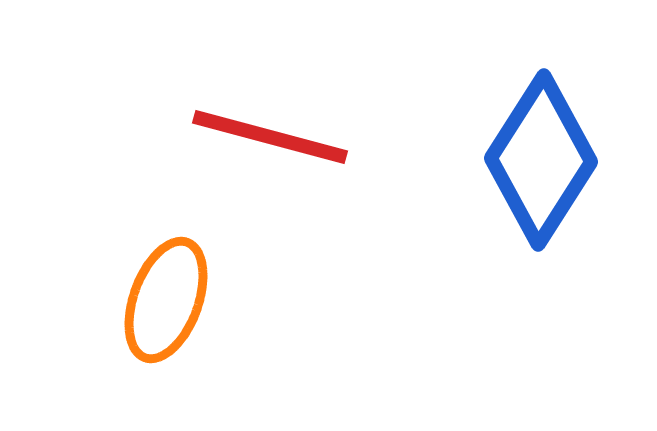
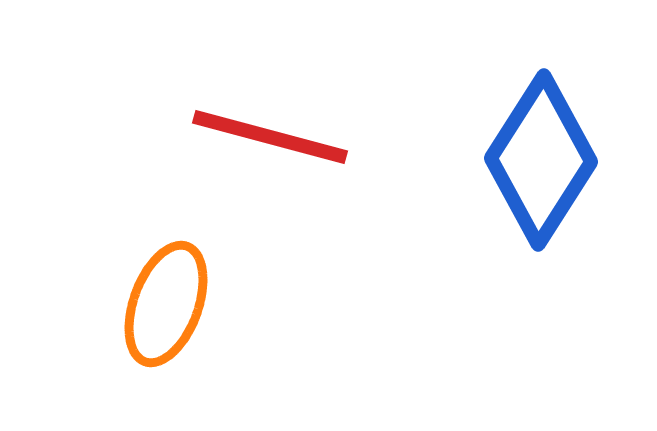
orange ellipse: moved 4 px down
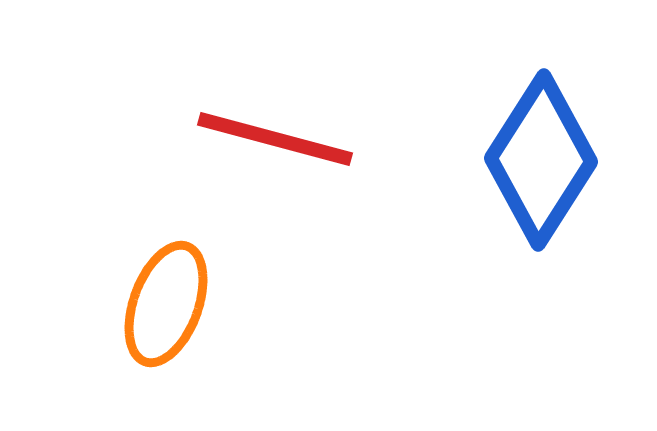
red line: moved 5 px right, 2 px down
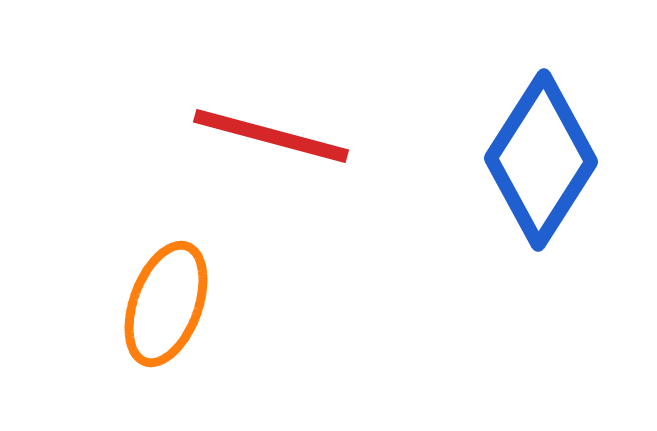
red line: moved 4 px left, 3 px up
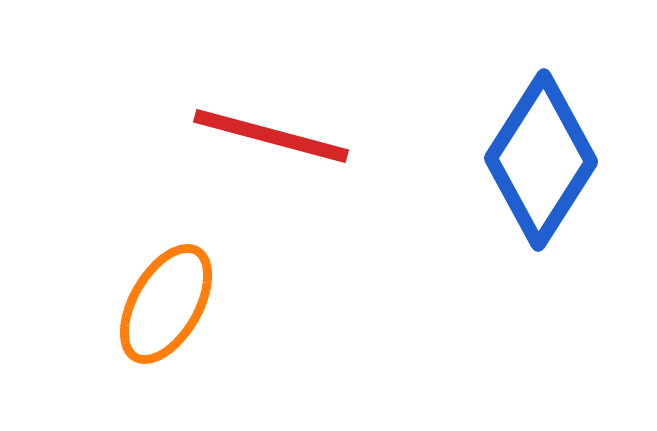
orange ellipse: rotated 10 degrees clockwise
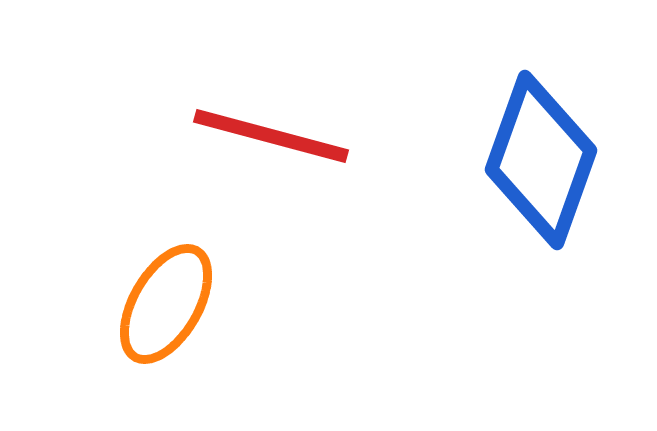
blue diamond: rotated 13 degrees counterclockwise
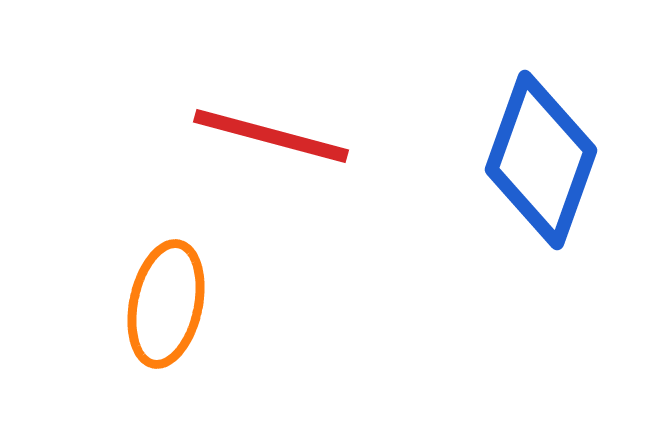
orange ellipse: rotated 18 degrees counterclockwise
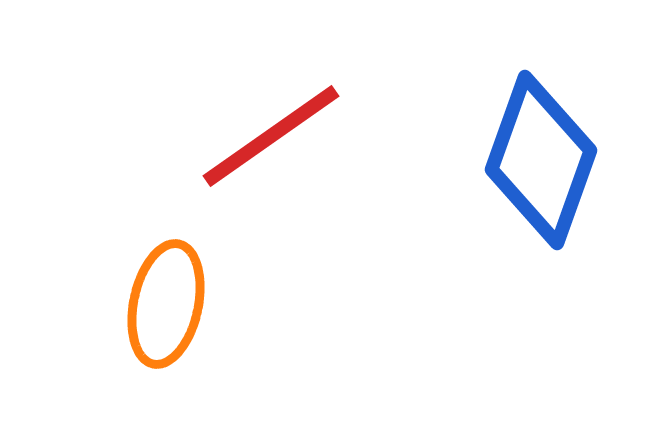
red line: rotated 50 degrees counterclockwise
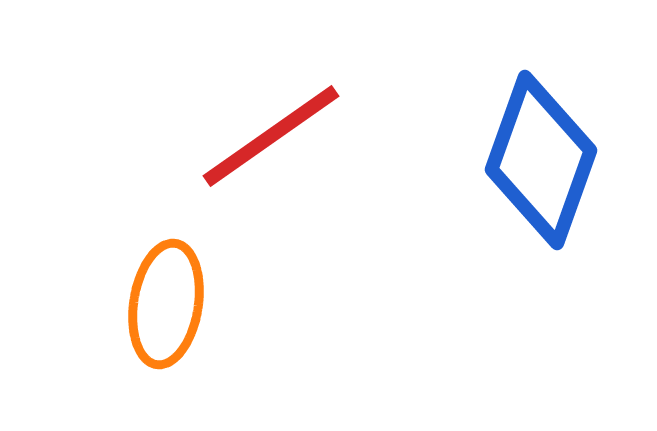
orange ellipse: rotated 3 degrees counterclockwise
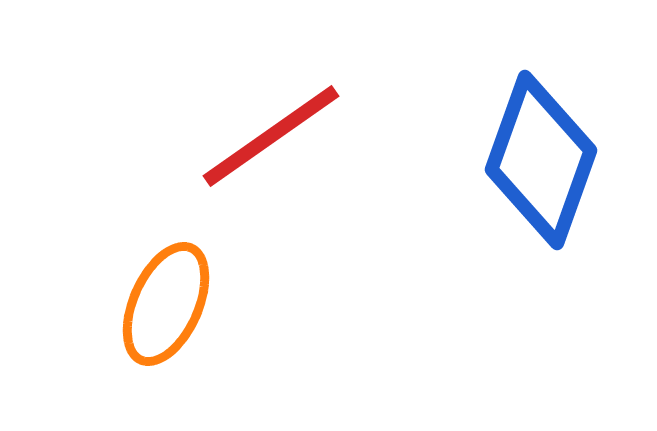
orange ellipse: rotated 15 degrees clockwise
